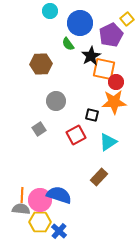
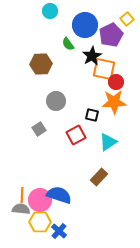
blue circle: moved 5 px right, 2 px down
black star: moved 1 px right
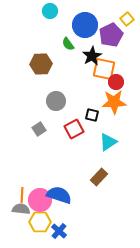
red square: moved 2 px left, 6 px up
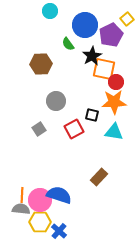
cyan triangle: moved 6 px right, 10 px up; rotated 42 degrees clockwise
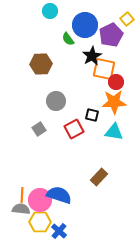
green semicircle: moved 5 px up
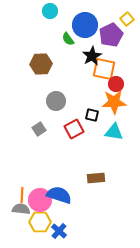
red circle: moved 2 px down
brown rectangle: moved 3 px left, 1 px down; rotated 42 degrees clockwise
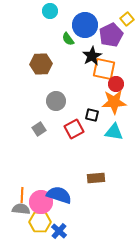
pink circle: moved 1 px right, 2 px down
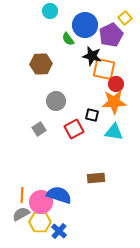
yellow square: moved 2 px left, 1 px up
black star: rotated 30 degrees counterclockwise
gray semicircle: moved 5 px down; rotated 36 degrees counterclockwise
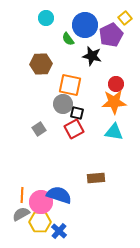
cyan circle: moved 4 px left, 7 px down
orange square: moved 34 px left, 16 px down
gray circle: moved 7 px right, 3 px down
black square: moved 15 px left, 2 px up
